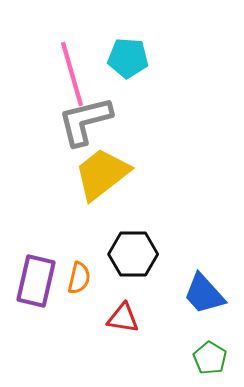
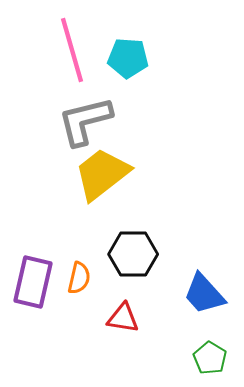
pink line: moved 24 px up
purple rectangle: moved 3 px left, 1 px down
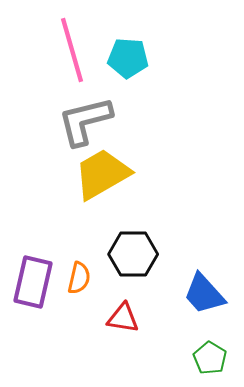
yellow trapezoid: rotated 8 degrees clockwise
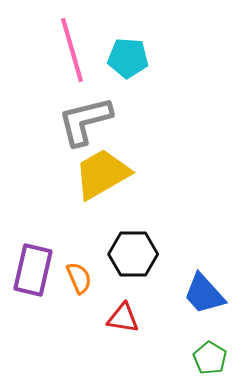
orange semicircle: rotated 36 degrees counterclockwise
purple rectangle: moved 12 px up
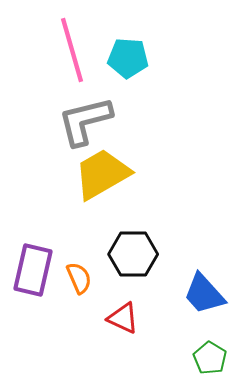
red triangle: rotated 16 degrees clockwise
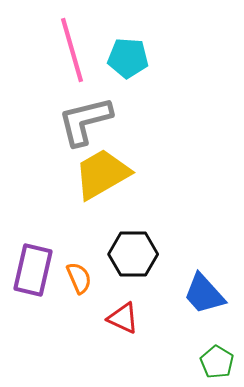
green pentagon: moved 7 px right, 4 px down
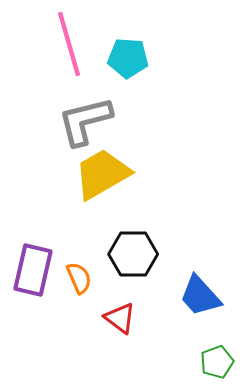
pink line: moved 3 px left, 6 px up
blue trapezoid: moved 4 px left, 2 px down
red triangle: moved 3 px left; rotated 12 degrees clockwise
green pentagon: rotated 20 degrees clockwise
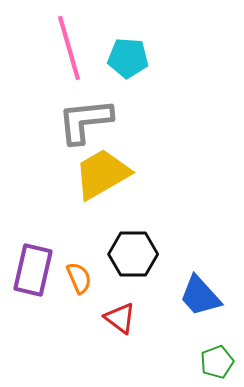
pink line: moved 4 px down
gray L-shape: rotated 8 degrees clockwise
